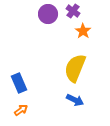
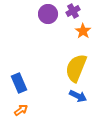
purple cross: rotated 24 degrees clockwise
yellow semicircle: moved 1 px right
blue arrow: moved 3 px right, 4 px up
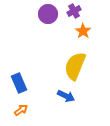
purple cross: moved 1 px right
yellow semicircle: moved 1 px left, 2 px up
blue arrow: moved 12 px left
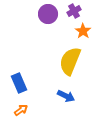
yellow semicircle: moved 5 px left, 5 px up
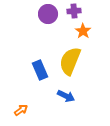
purple cross: rotated 24 degrees clockwise
blue rectangle: moved 21 px right, 13 px up
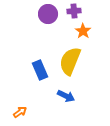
orange arrow: moved 1 px left, 2 px down
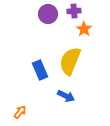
orange star: moved 1 px right, 2 px up
orange arrow: rotated 16 degrees counterclockwise
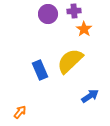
yellow semicircle: rotated 24 degrees clockwise
blue arrow: moved 24 px right; rotated 60 degrees counterclockwise
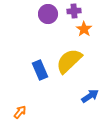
yellow semicircle: moved 1 px left
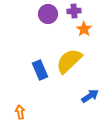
orange arrow: rotated 48 degrees counterclockwise
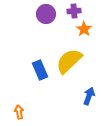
purple circle: moved 2 px left
blue arrow: moved 1 px left; rotated 36 degrees counterclockwise
orange arrow: moved 1 px left
